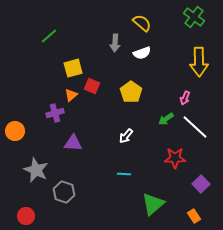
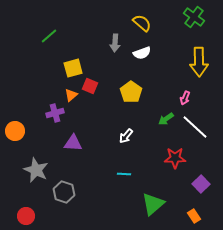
red square: moved 2 px left
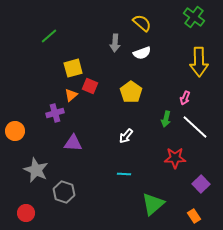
green arrow: rotated 42 degrees counterclockwise
red circle: moved 3 px up
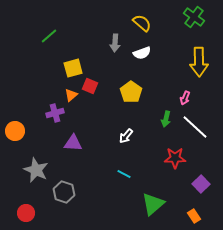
cyan line: rotated 24 degrees clockwise
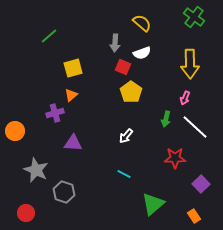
yellow arrow: moved 9 px left, 2 px down
red square: moved 33 px right, 19 px up
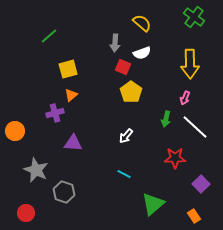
yellow square: moved 5 px left, 1 px down
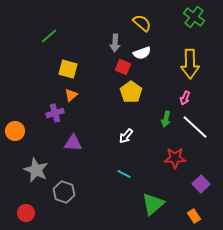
yellow square: rotated 30 degrees clockwise
